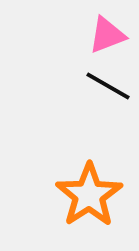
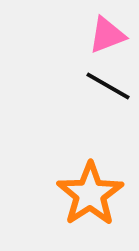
orange star: moved 1 px right, 1 px up
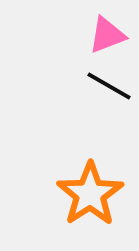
black line: moved 1 px right
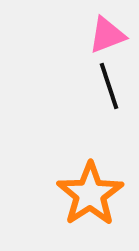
black line: rotated 42 degrees clockwise
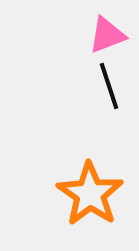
orange star: rotated 4 degrees counterclockwise
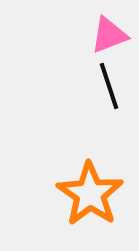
pink triangle: moved 2 px right
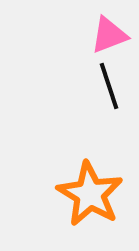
orange star: rotated 4 degrees counterclockwise
